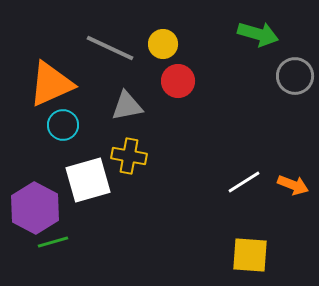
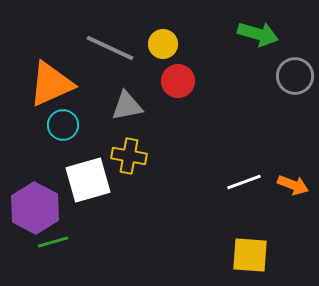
white line: rotated 12 degrees clockwise
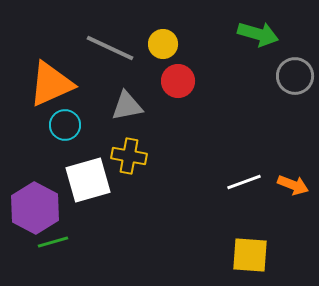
cyan circle: moved 2 px right
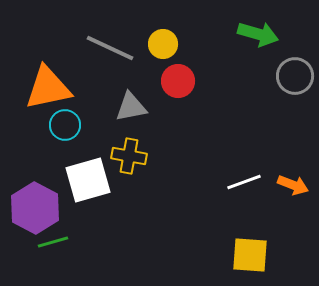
orange triangle: moved 3 px left, 4 px down; rotated 12 degrees clockwise
gray triangle: moved 4 px right, 1 px down
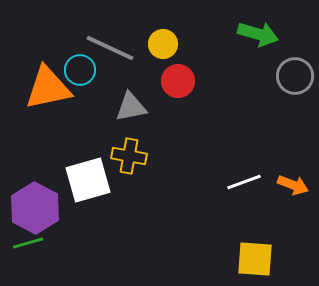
cyan circle: moved 15 px right, 55 px up
green line: moved 25 px left, 1 px down
yellow square: moved 5 px right, 4 px down
